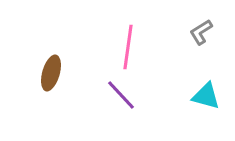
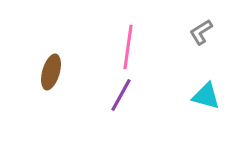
brown ellipse: moved 1 px up
purple line: rotated 72 degrees clockwise
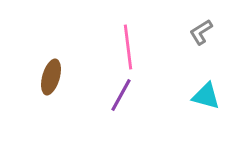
pink line: rotated 15 degrees counterclockwise
brown ellipse: moved 5 px down
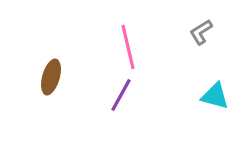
pink line: rotated 6 degrees counterclockwise
cyan triangle: moved 9 px right
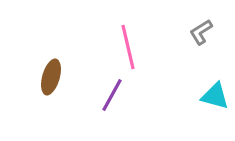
purple line: moved 9 px left
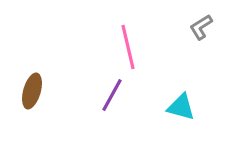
gray L-shape: moved 5 px up
brown ellipse: moved 19 px left, 14 px down
cyan triangle: moved 34 px left, 11 px down
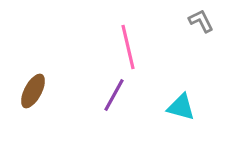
gray L-shape: moved 6 px up; rotated 96 degrees clockwise
brown ellipse: moved 1 px right; rotated 12 degrees clockwise
purple line: moved 2 px right
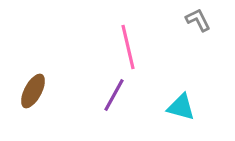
gray L-shape: moved 3 px left, 1 px up
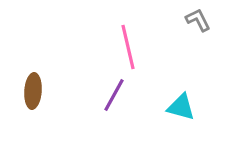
brown ellipse: rotated 24 degrees counterclockwise
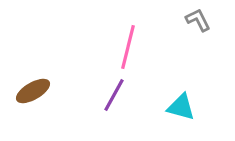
pink line: rotated 27 degrees clockwise
brown ellipse: rotated 56 degrees clockwise
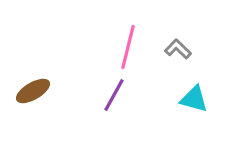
gray L-shape: moved 20 px left, 29 px down; rotated 20 degrees counterclockwise
cyan triangle: moved 13 px right, 8 px up
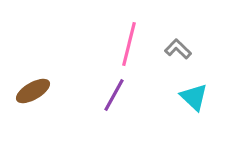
pink line: moved 1 px right, 3 px up
cyan triangle: moved 2 px up; rotated 28 degrees clockwise
